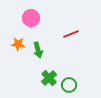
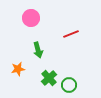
orange star: moved 25 px down; rotated 16 degrees counterclockwise
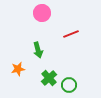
pink circle: moved 11 px right, 5 px up
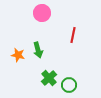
red line: moved 2 px right, 1 px down; rotated 56 degrees counterclockwise
orange star: moved 14 px up; rotated 24 degrees clockwise
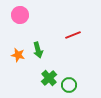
pink circle: moved 22 px left, 2 px down
red line: rotated 56 degrees clockwise
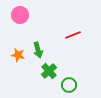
green cross: moved 7 px up
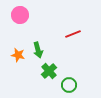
red line: moved 1 px up
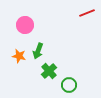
pink circle: moved 5 px right, 10 px down
red line: moved 14 px right, 21 px up
green arrow: moved 1 px down; rotated 35 degrees clockwise
orange star: moved 1 px right, 1 px down
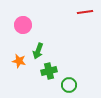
red line: moved 2 px left, 1 px up; rotated 14 degrees clockwise
pink circle: moved 2 px left
orange star: moved 5 px down
green cross: rotated 28 degrees clockwise
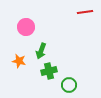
pink circle: moved 3 px right, 2 px down
green arrow: moved 3 px right
